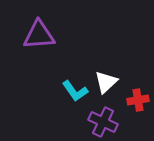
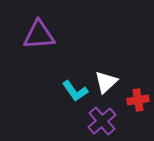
purple cross: moved 1 px left, 1 px up; rotated 24 degrees clockwise
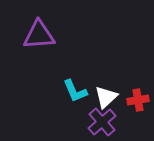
white triangle: moved 15 px down
cyan L-shape: rotated 12 degrees clockwise
purple cross: moved 1 px down
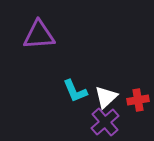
purple cross: moved 3 px right
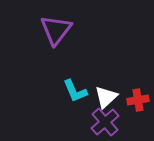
purple triangle: moved 17 px right, 5 px up; rotated 48 degrees counterclockwise
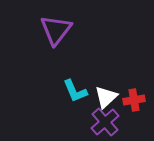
red cross: moved 4 px left
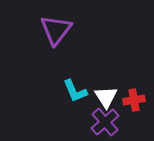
white triangle: rotated 20 degrees counterclockwise
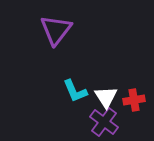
purple cross: moved 1 px left; rotated 12 degrees counterclockwise
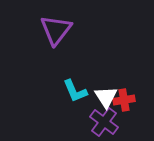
red cross: moved 10 px left
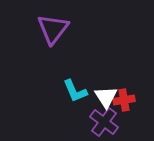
purple triangle: moved 3 px left, 1 px up
